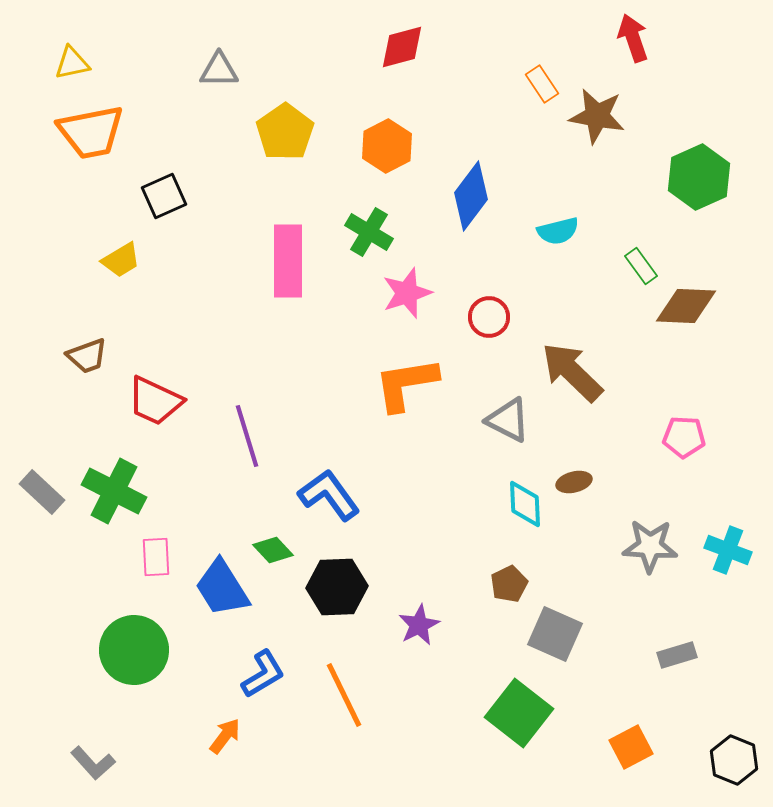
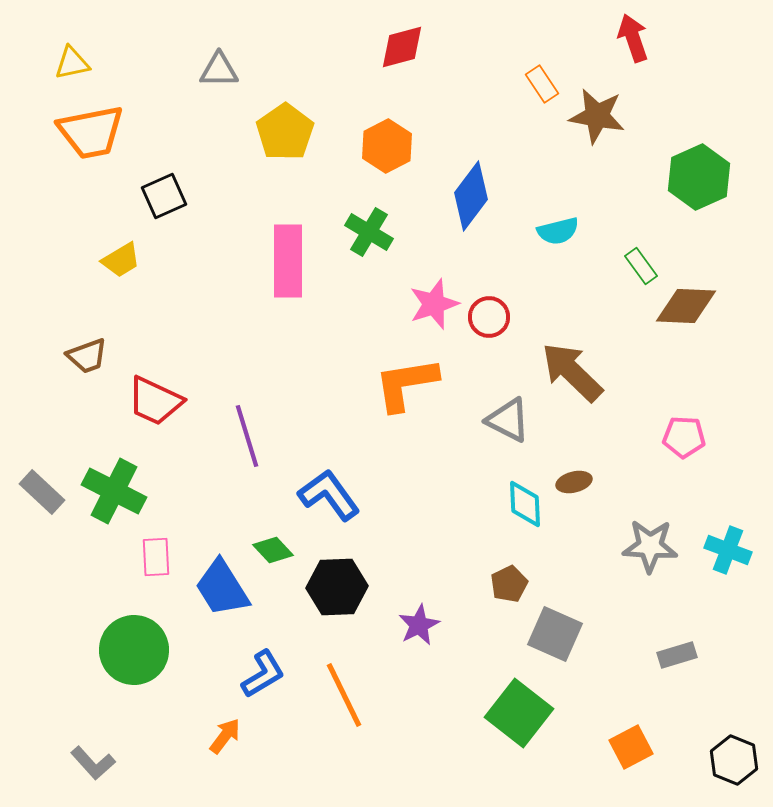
pink star at (407, 293): moved 27 px right, 11 px down
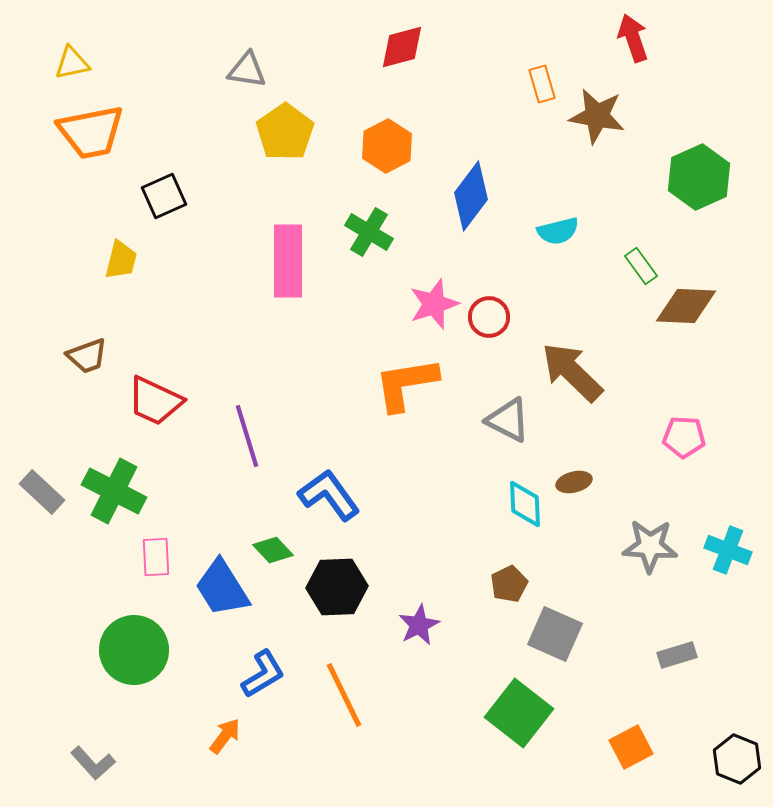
gray triangle at (219, 70): moved 28 px right; rotated 9 degrees clockwise
orange rectangle at (542, 84): rotated 18 degrees clockwise
yellow trapezoid at (121, 260): rotated 45 degrees counterclockwise
black hexagon at (734, 760): moved 3 px right, 1 px up
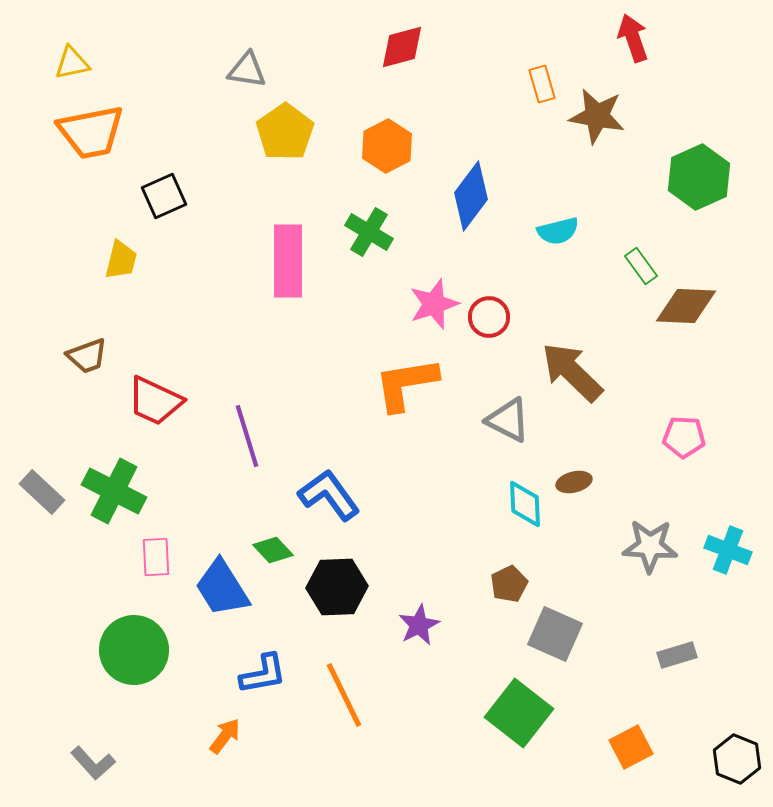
blue L-shape at (263, 674): rotated 21 degrees clockwise
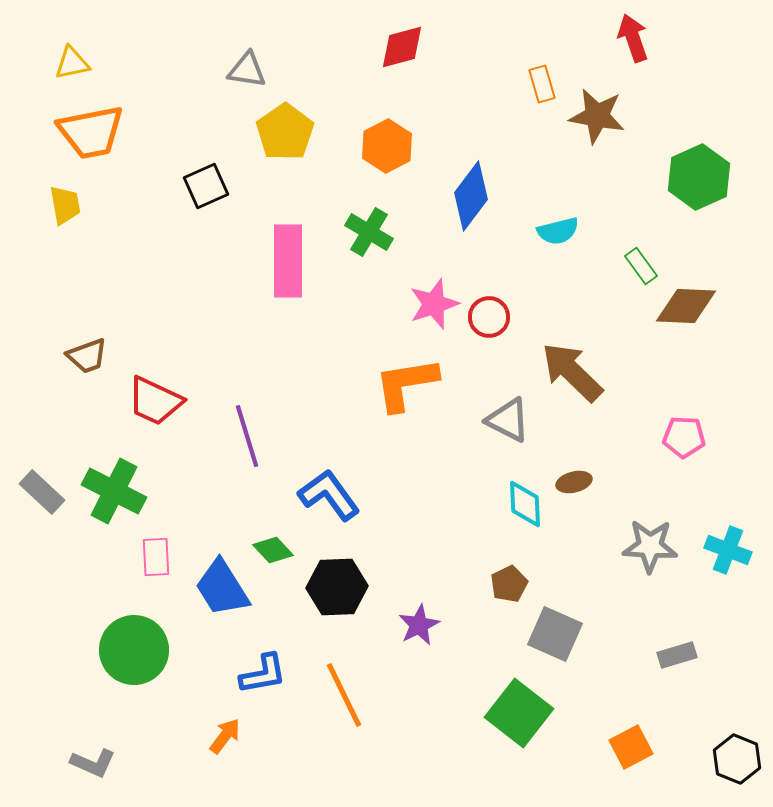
black square at (164, 196): moved 42 px right, 10 px up
yellow trapezoid at (121, 260): moved 56 px left, 55 px up; rotated 24 degrees counterclockwise
gray L-shape at (93, 763): rotated 24 degrees counterclockwise
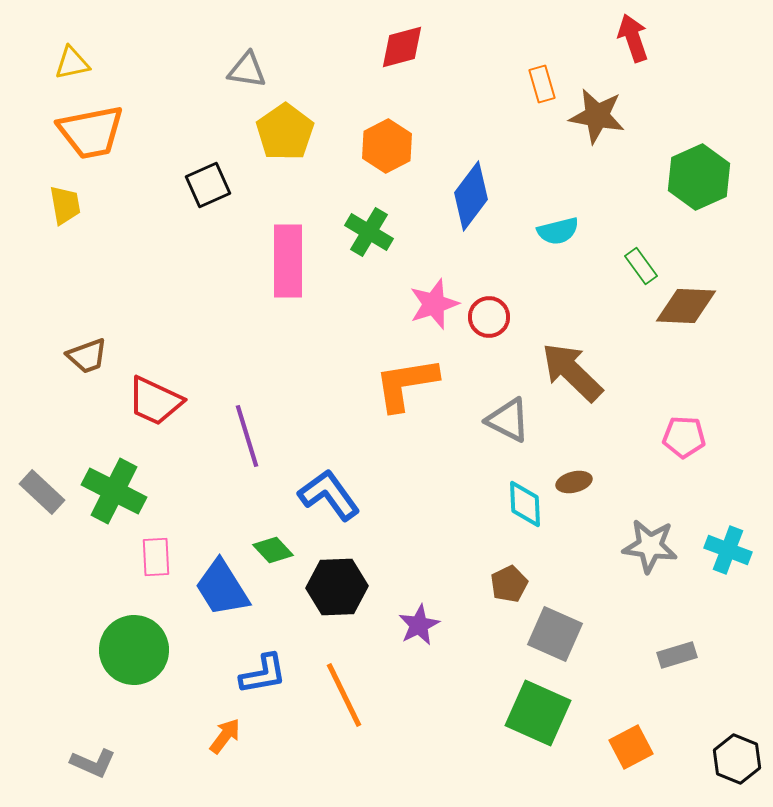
black square at (206, 186): moved 2 px right, 1 px up
gray star at (650, 546): rotated 4 degrees clockwise
green square at (519, 713): moved 19 px right; rotated 14 degrees counterclockwise
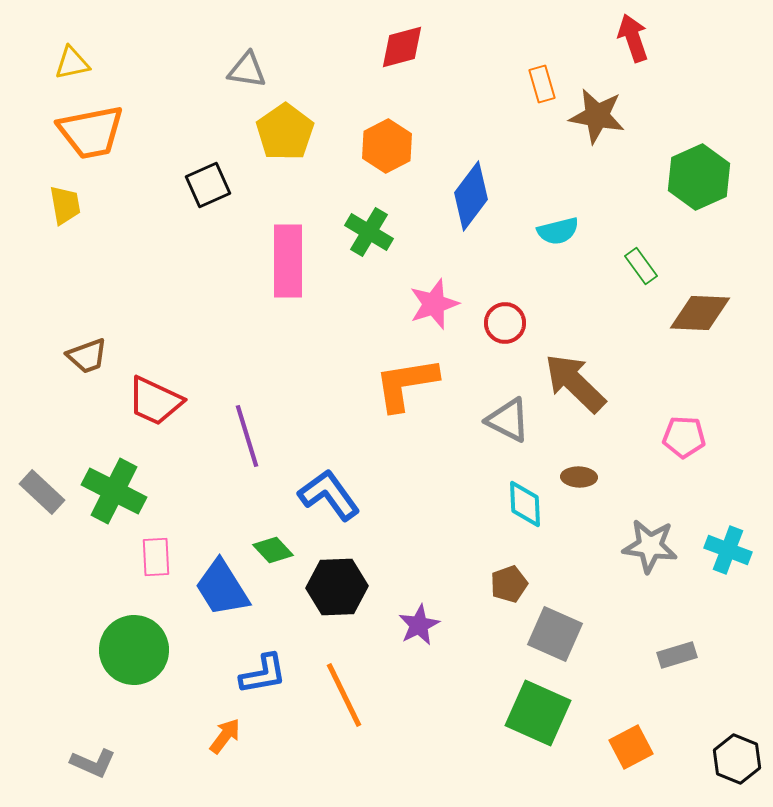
brown diamond at (686, 306): moved 14 px right, 7 px down
red circle at (489, 317): moved 16 px right, 6 px down
brown arrow at (572, 372): moved 3 px right, 11 px down
brown ellipse at (574, 482): moved 5 px right, 5 px up; rotated 16 degrees clockwise
brown pentagon at (509, 584): rotated 6 degrees clockwise
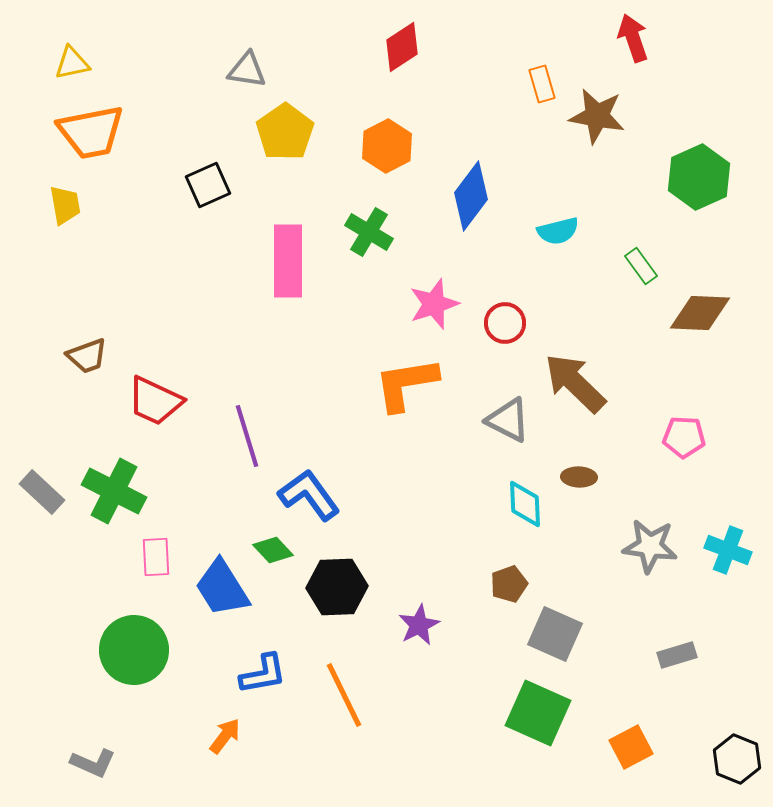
red diamond at (402, 47): rotated 18 degrees counterclockwise
blue L-shape at (329, 495): moved 20 px left
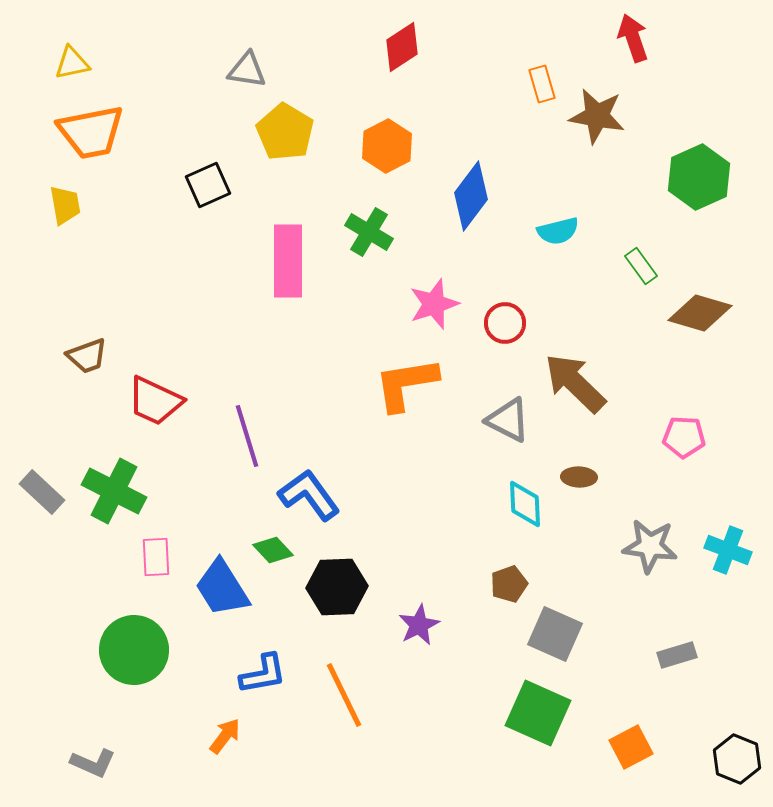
yellow pentagon at (285, 132): rotated 6 degrees counterclockwise
brown diamond at (700, 313): rotated 14 degrees clockwise
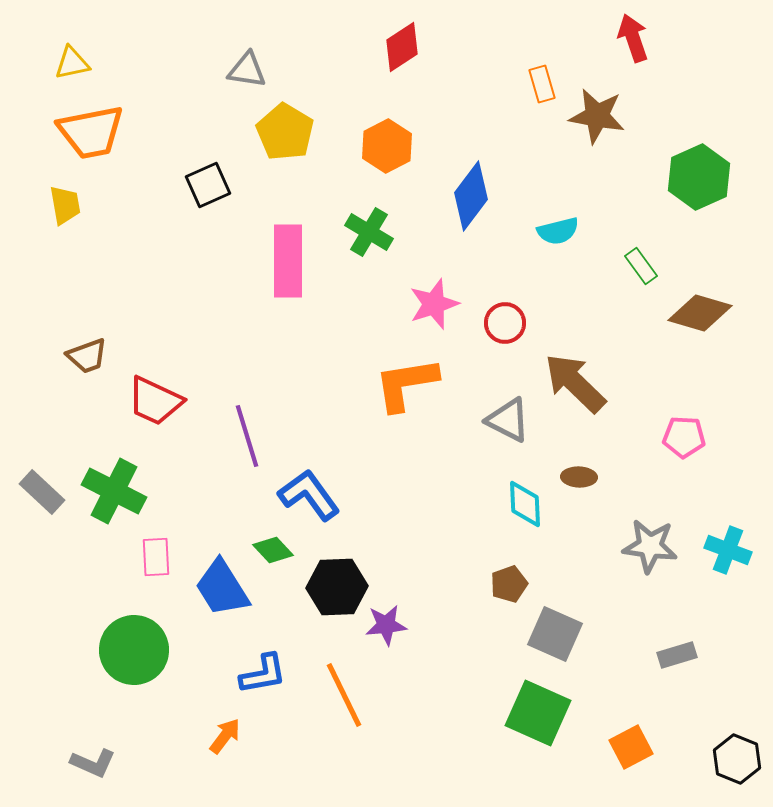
purple star at (419, 625): moved 33 px left; rotated 21 degrees clockwise
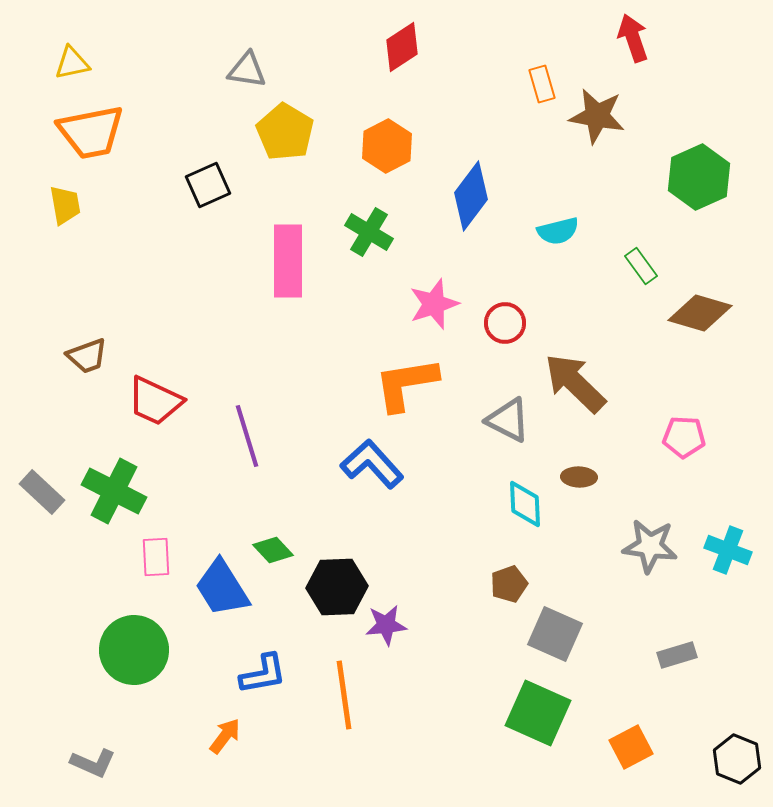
blue L-shape at (309, 495): moved 63 px right, 31 px up; rotated 6 degrees counterclockwise
orange line at (344, 695): rotated 18 degrees clockwise
